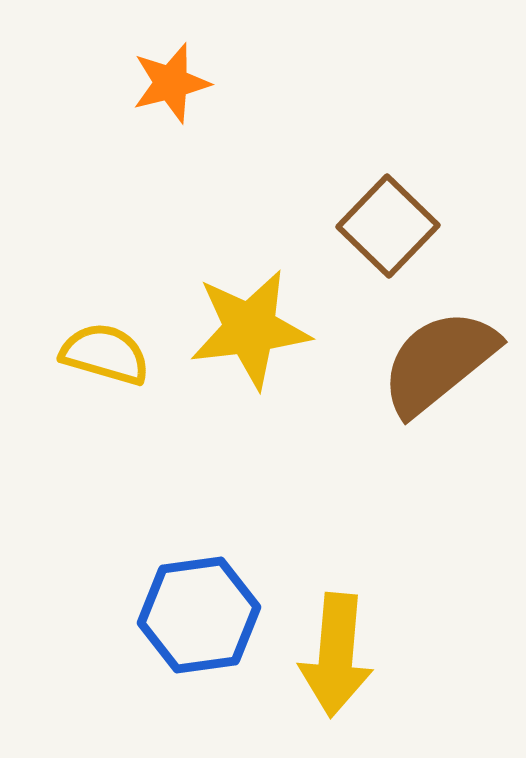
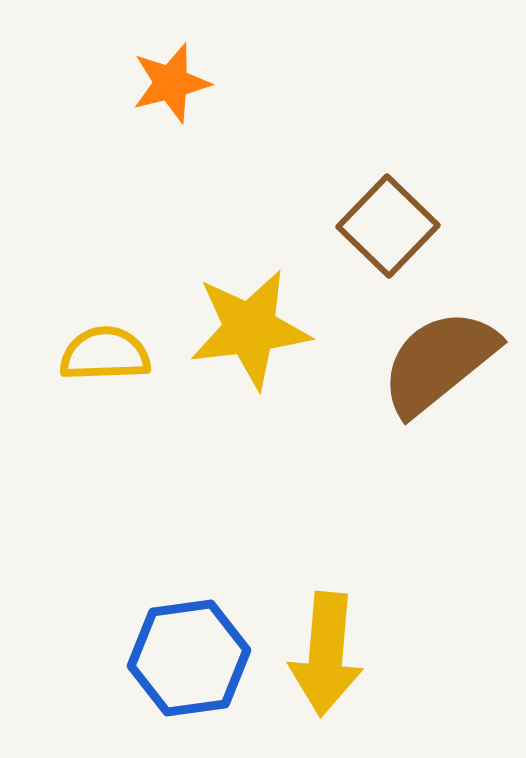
yellow semicircle: rotated 18 degrees counterclockwise
blue hexagon: moved 10 px left, 43 px down
yellow arrow: moved 10 px left, 1 px up
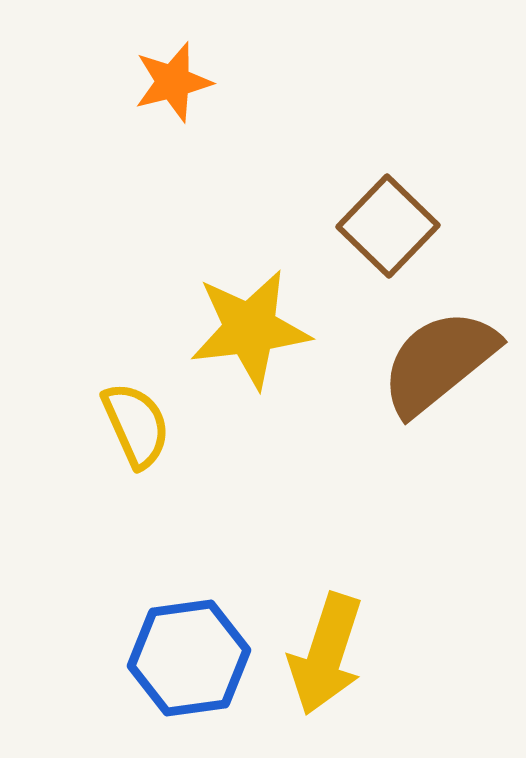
orange star: moved 2 px right, 1 px up
yellow semicircle: moved 31 px right, 71 px down; rotated 68 degrees clockwise
yellow arrow: rotated 13 degrees clockwise
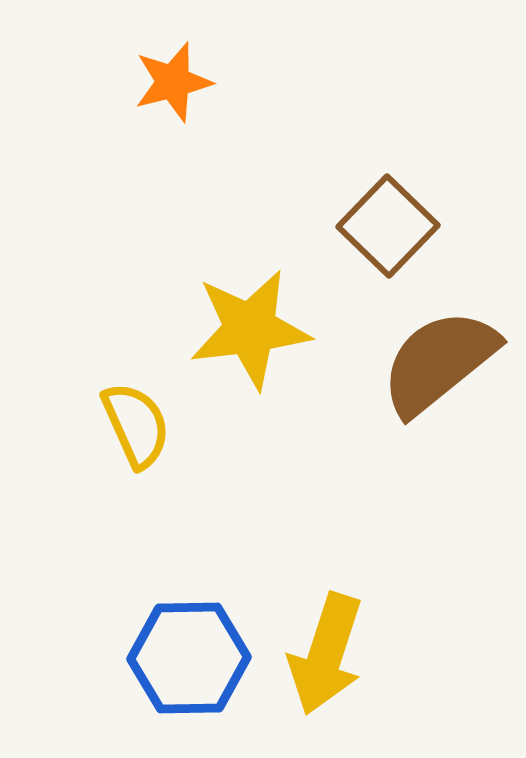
blue hexagon: rotated 7 degrees clockwise
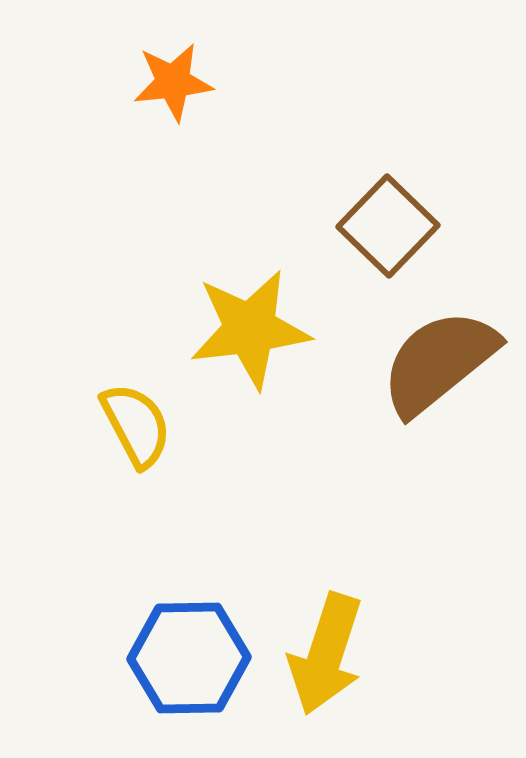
orange star: rotated 8 degrees clockwise
yellow semicircle: rotated 4 degrees counterclockwise
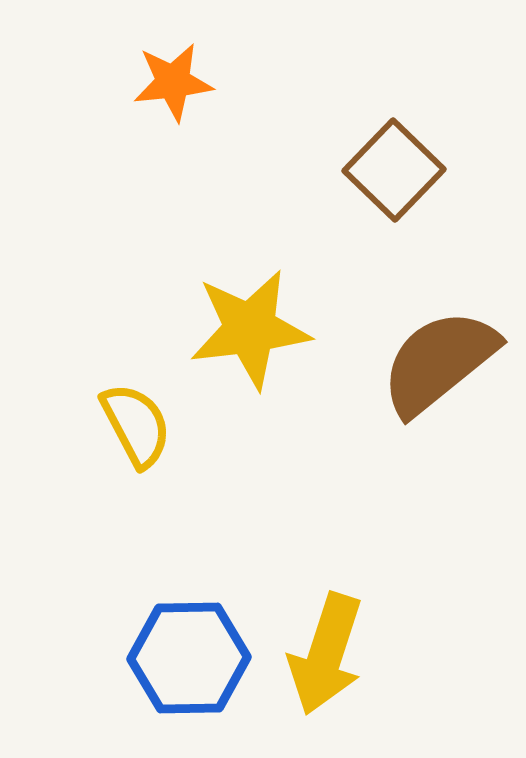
brown square: moved 6 px right, 56 px up
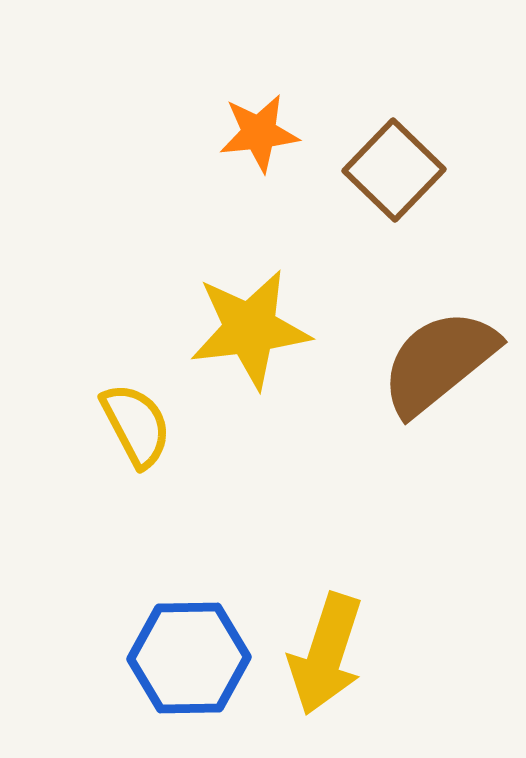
orange star: moved 86 px right, 51 px down
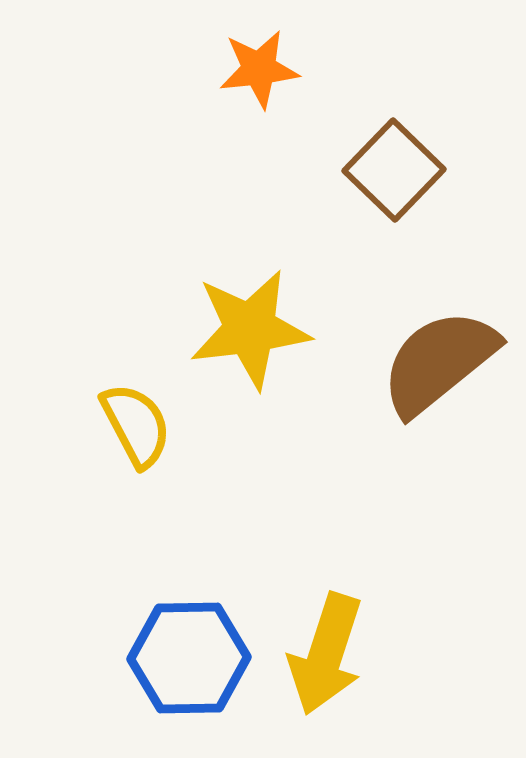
orange star: moved 64 px up
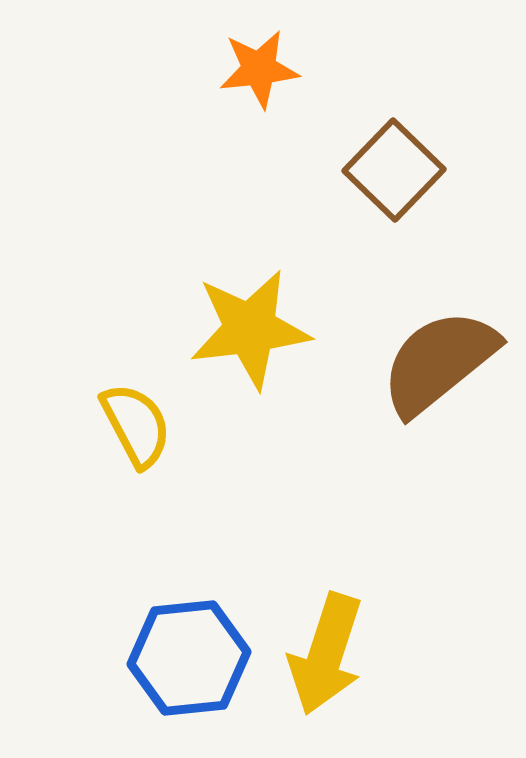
blue hexagon: rotated 5 degrees counterclockwise
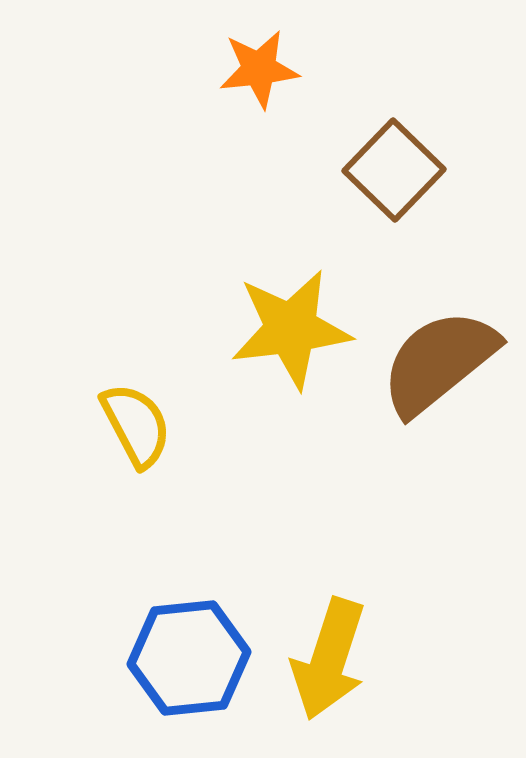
yellow star: moved 41 px right
yellow arrow: moved 3 px right, 5 px down
